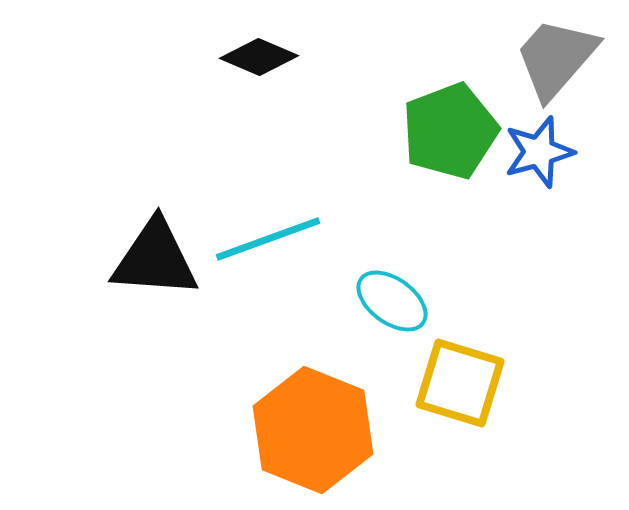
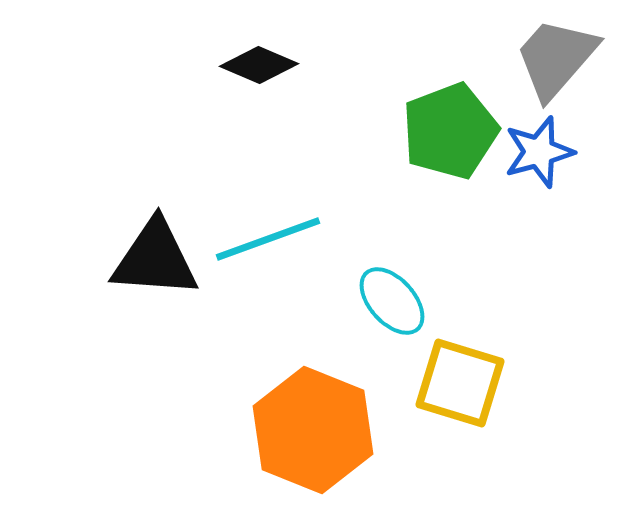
black diamond: moved 8 px down
cyan ellipse: rotated 12 degrees clockwise
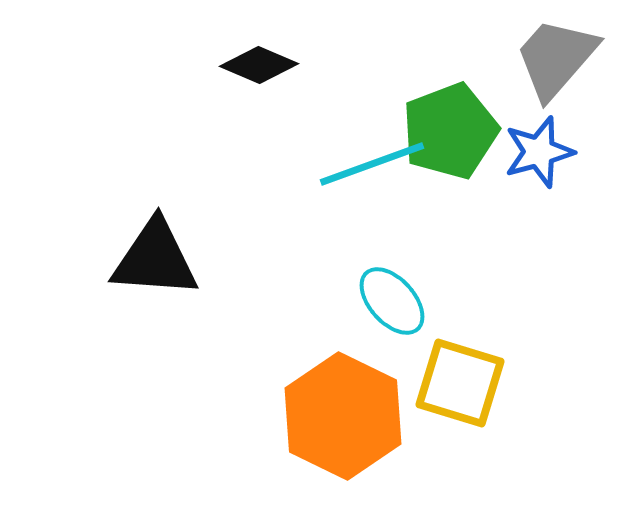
cyan line: moved 104 px right, 75 px up
orange hexagon: moved 30 px right, 14 px up; rotated 4 degrees clockwise
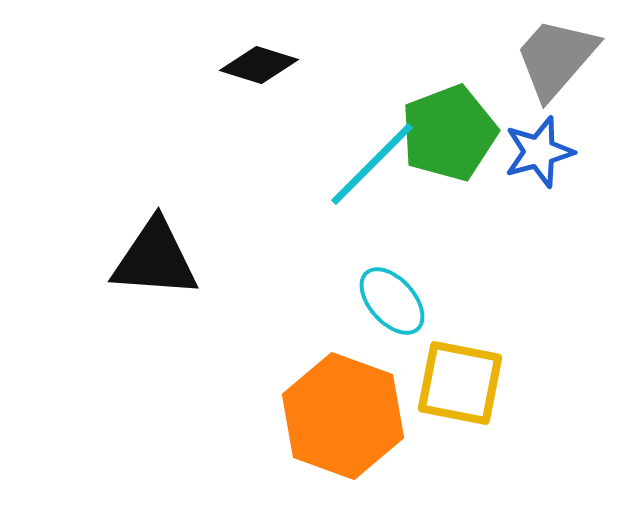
black diamond: rotated 6 degrees counterclockwise
green pentagon: moved 1 px left, 2 px down
cyan line: rotated 25 degrees counterclockwise
yellow square: rotated 6 degrees counterclockwise
orange hexagon: rotated 6 degrees counterclockwise
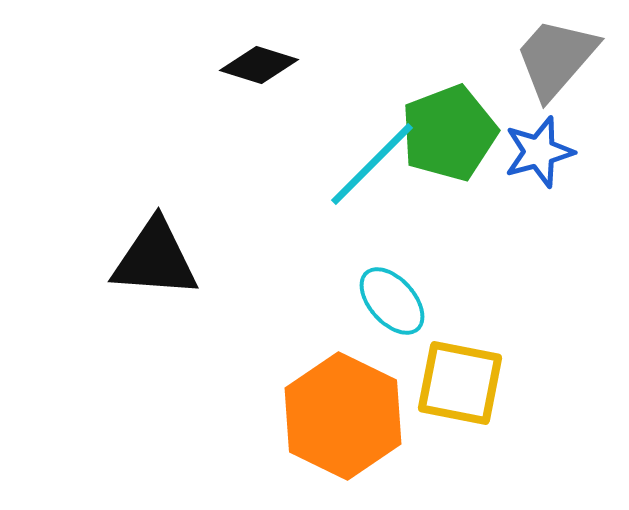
orange hexagon: rotated 6 degrees clockwise
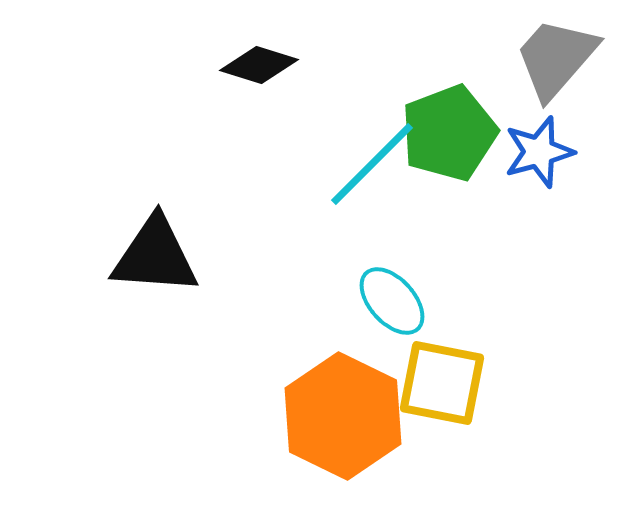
black triangle: moved 3 px up
yellow square: moved 18 px left
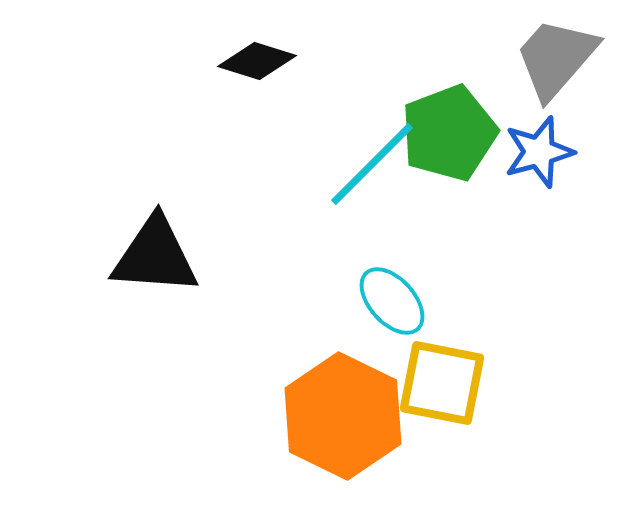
black diamond: moved 2 px left, 4 px up
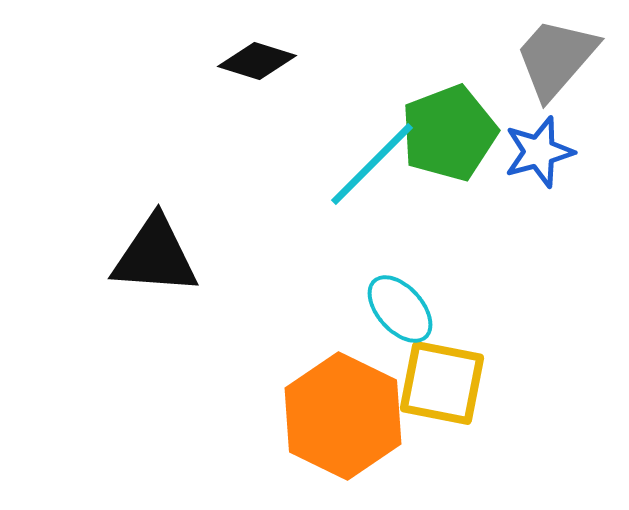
cyan ellipse: moved 8 px right, 8 px down
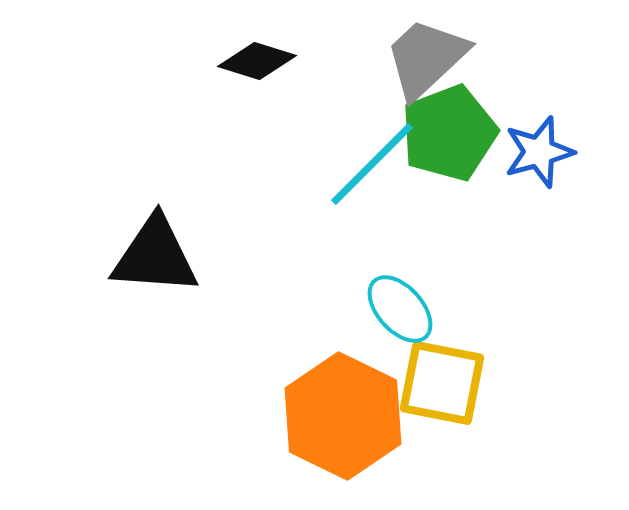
gray trapezoid: moved 130 px left; rotated 6 degrees clockwise
